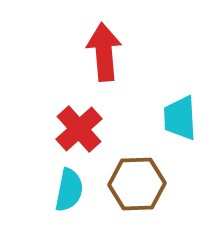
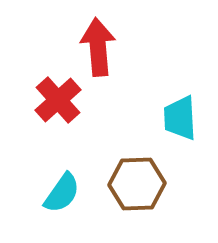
red arrow: moved 6 px left, 5 px up
red cross: moved 21 px left, 29 px up
cyan semicircle: moved 7 px left, 3 px down; rotated 24 degrees clockwise
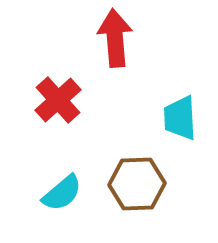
red arrow: moved 17 px right, 9 px up
cyan semicircle: rotated 15 degrees clockwise
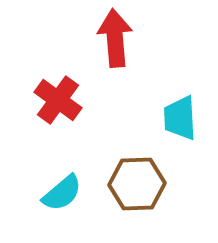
red cross: rotated 12 degrees counterclockwise
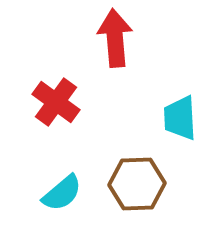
red cross: moved 2 px left, 2 px down
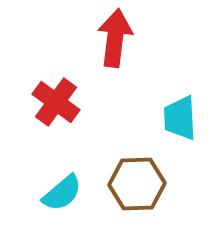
red arrow: rotated 12 degrees clockwise
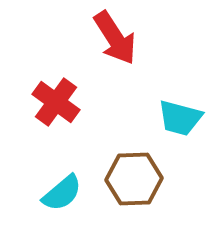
red arrow: rotated 140 degrees clockwise
cyan trapezoid: rotated 72 degrees counterclockwise
brown hexagon: moved 3 px left, 5 px up
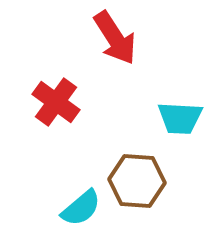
cyan trapezoid: rotated 12 degrees counterclockwise
brown hexagon: moved 3 px right, 2 px down; rotated 6 degrees clockwise
cyan semicircle: moved 19 px right, 15 px down
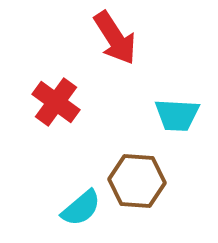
cyan trapezoid: moved 3 px left, 3 px up
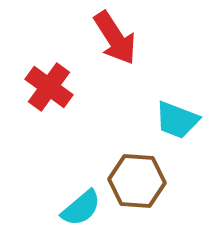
red cross: moved 7 px left, 15 px up
cyan trapezoid: moved 5 px down; rotated 18 degrees clockwise
